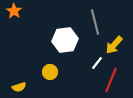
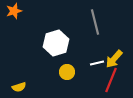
orange star: rotated 21 degrees clockwise
white hexagon: moved 9 px left, 3 px down; rotated 10 degrees counterclockwise
yellow arrow: moved 14 px down
white line: rotated 40 degrees clockwise
yellow circle: moved 17 px right
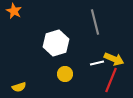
orange star: rotated 28 degrees counterclockwise
yellow arrow: rotated 108 degrees counterclockwise
yellow circle: moved 2 px left, 2 px down
